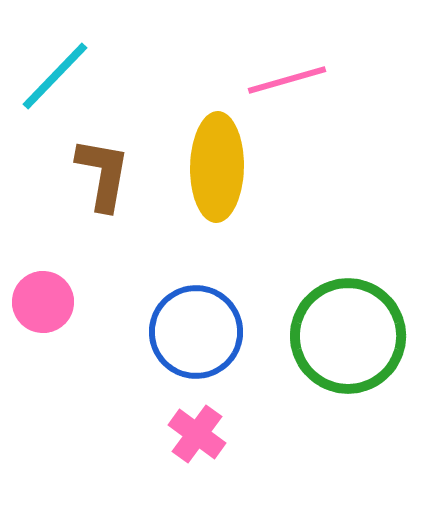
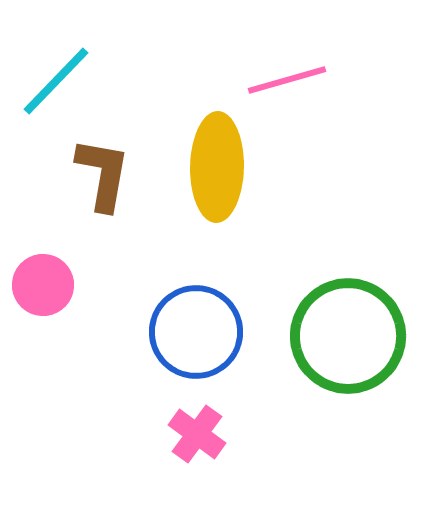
cyan line: moved 1 px right, 5 px down
pink circle: moved 17 px up
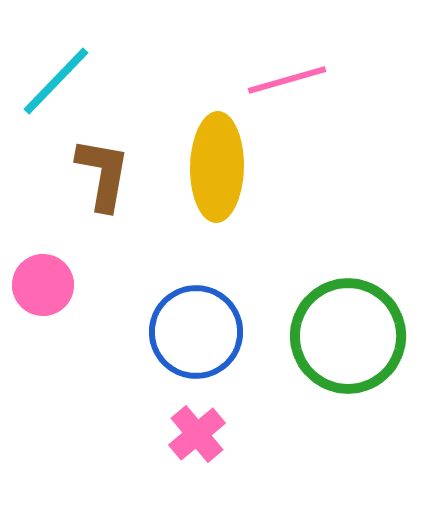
pink cross: rotated 14 degrees clockwise
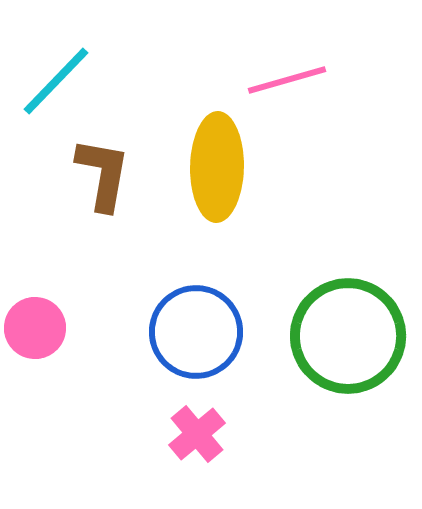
pink circle: moved 8 px left, 43 px down
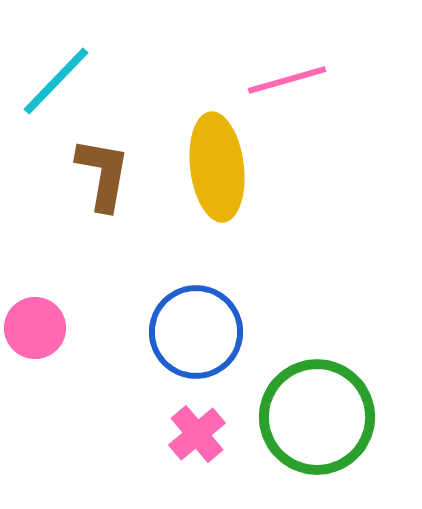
yellow ellipse: rotated 8 degrees counterclockwise
green circle: moved 31 px left, 81 px down
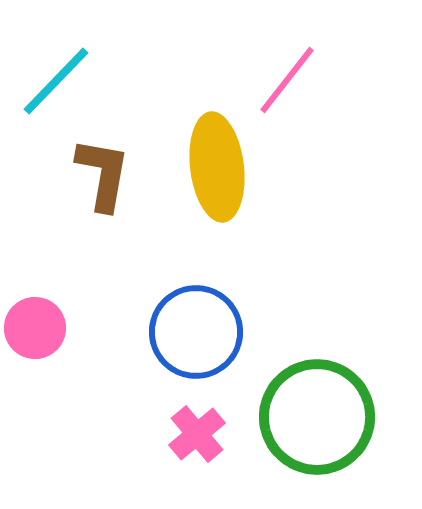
pink line: rotated 36 degrees counterclockwise
